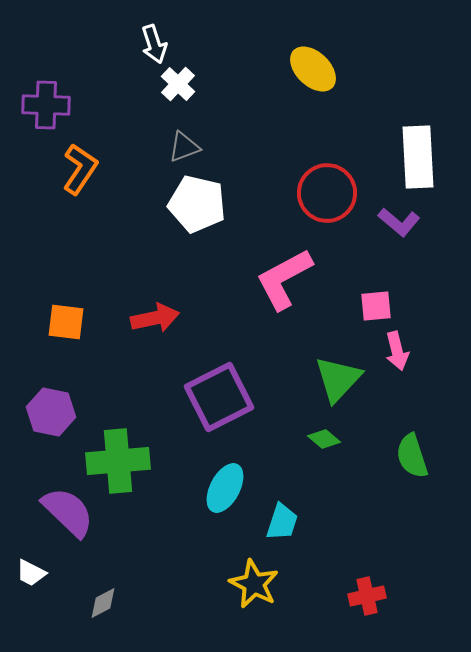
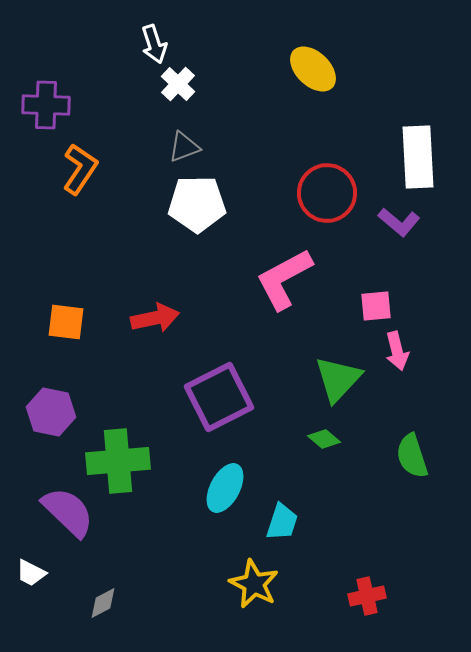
white pentagon: rotated 14 degrees counterclockwise
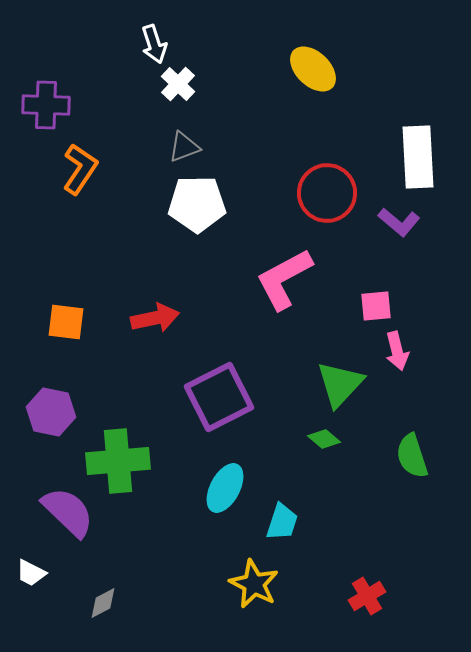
green triangle: moved 2 px right, 5 px down
red cross: rotated 18 degrees counterclockwise
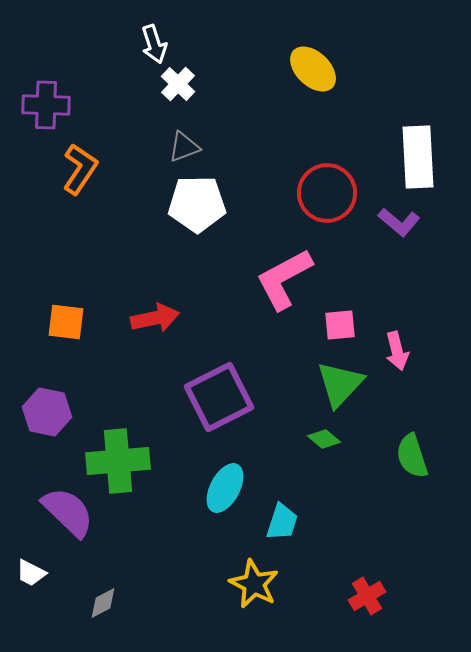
pink square: moved 36 px left, 19 px down
purple hexagon: moved 4 px left
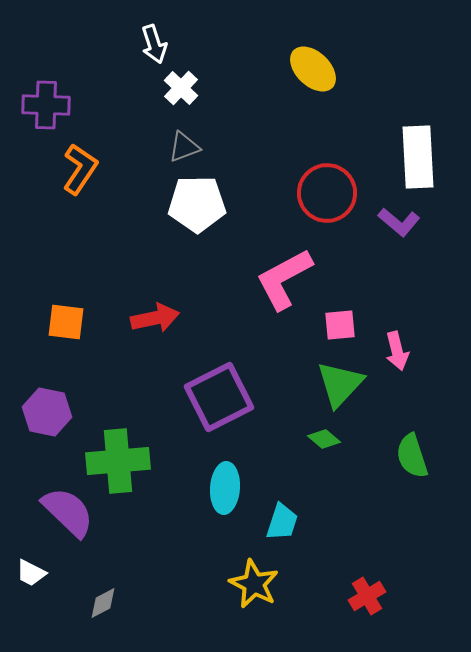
white cross: moved 3 px right, 4 px down
cyan ellipse: rotated 24 degrees counterclockwise
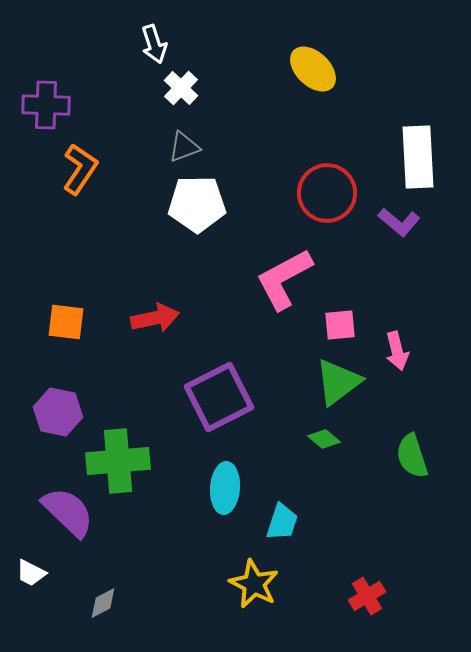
green triangle: moved 2 px left, 2 px up; rotated 10 degrees clockwise
purple hexagon: moved 11 px right
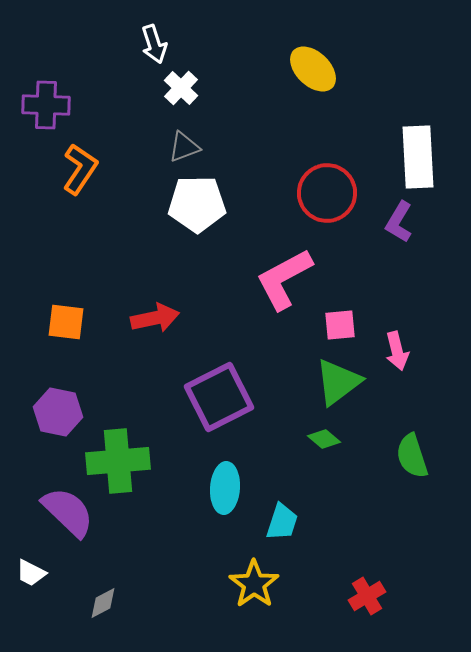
purple L-shape: rotated 81 degrees clockwise
yellow star: rotated 9 degrees clockwise
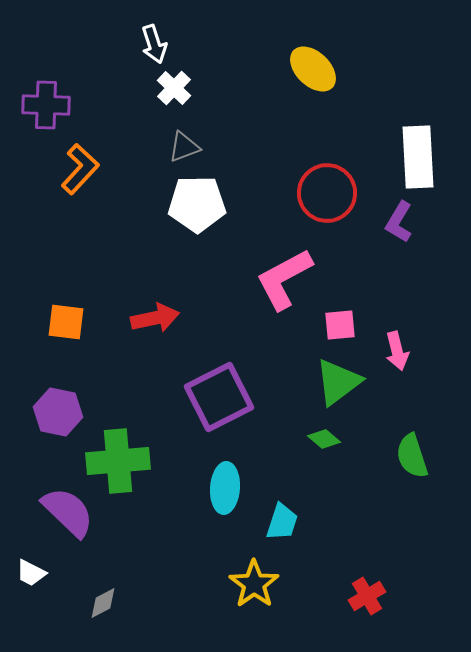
white cross: moved 7 px left
orange L-shape: rotated 9 degrees clockwise
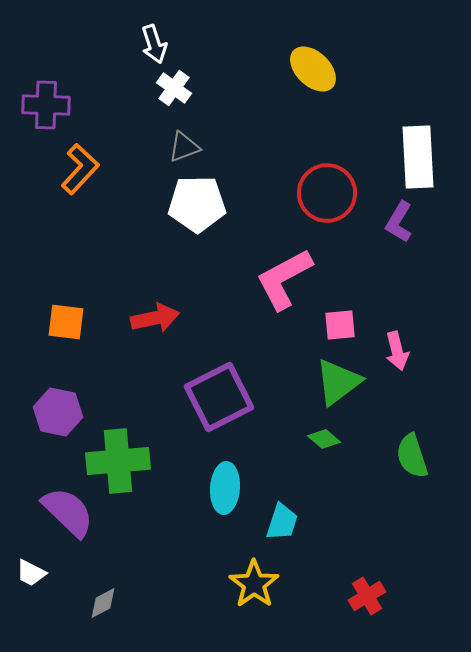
white cross: rotated 8 degrees counterclockwise
